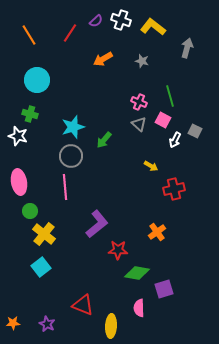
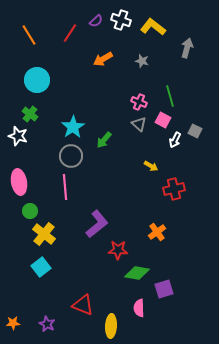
green cross: rotated 21 degrees clockwise
cyan star: rotated 15 degrees counterclockwise
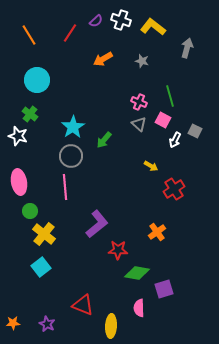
red cross: rotated 20 degrees counterclockwise
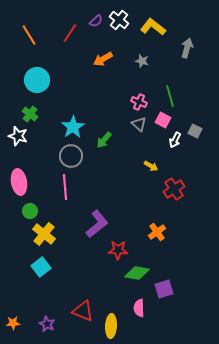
white cross: moved 2 px left; rotated 18 degrees clockwise
red triangle: moved 6 px down
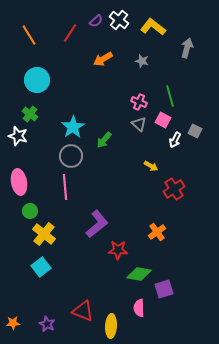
green diamond: moved 2 px right, 1 px down
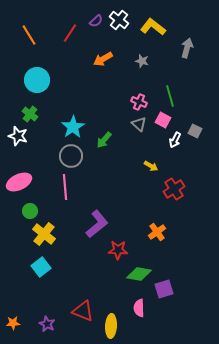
pink ellipse: rotated 75 degrees clockwise
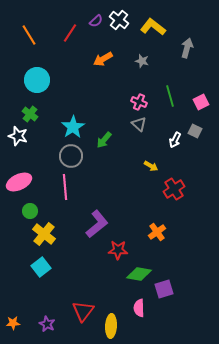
pink square: moved 38 px right, 18 px up; rotated 35 degrees clockwise
red triangle: rotated 45 degrees clockwise
